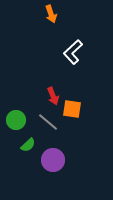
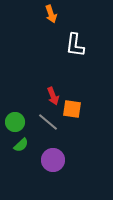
white L-shape: moved 2 px right, 7 px up; rotated 40 degrees counterclockwise
green circle: moved 1 px left, 2 px down
green semicircle: moved 7 px left
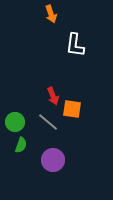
green semicircle: rotated 28 degrees counterclockwise
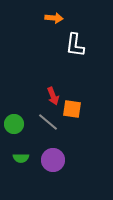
orange arrow: moved 3 px right, 4 px down; rotated 66 degrees counterclockwise
green circle: moved 1 px left, 2 px down
green semicircle: moved 13 px down; rotated 70 degrees clockwise
